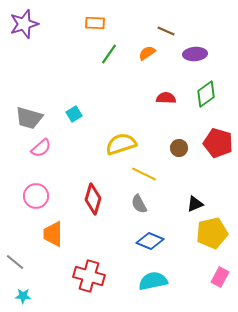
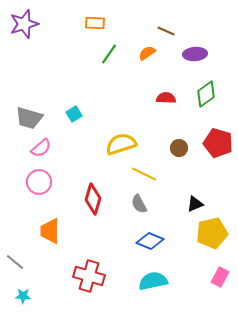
pink circle: moved 3 px right, 14 px up
orange trapezoid: moved 3 px left, 3 px up
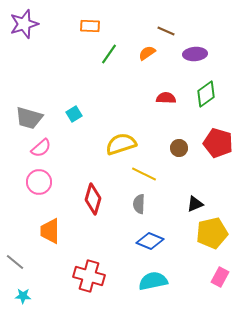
orange rectangle: moved 5 px left, 3 px down
gray semicircle: rotated 30 degrees clockwise
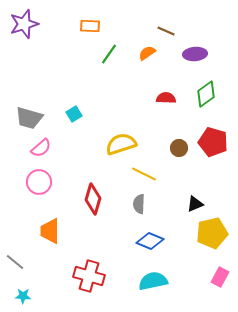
red pentagon: moved 5 px left, 1 px up
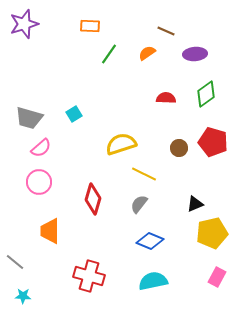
gray semicircle: rotated 36 degrees clockwise
pink rectangle: moved 3 px left
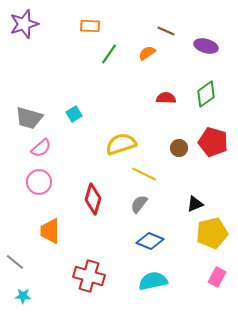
purple ellipse: moved 11 px right, 8 px up; rotated 20 degrees clockwise
